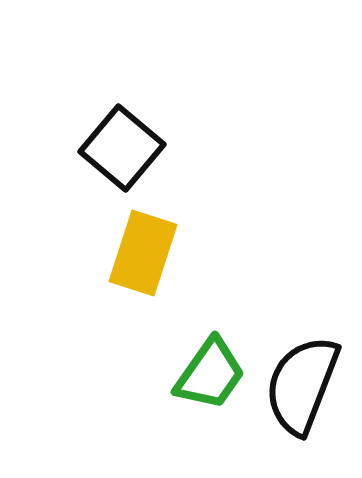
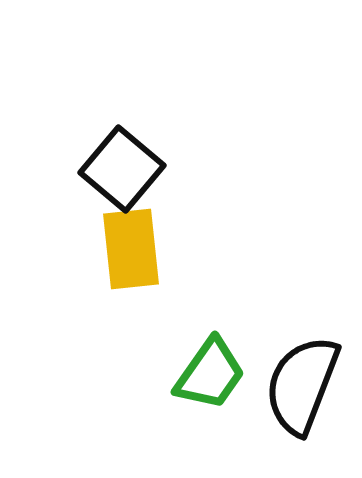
black square: moved 21 px down
yellow rectangle: moved 12 px left, 4 px up; rotated 24 degrees counterclockwise
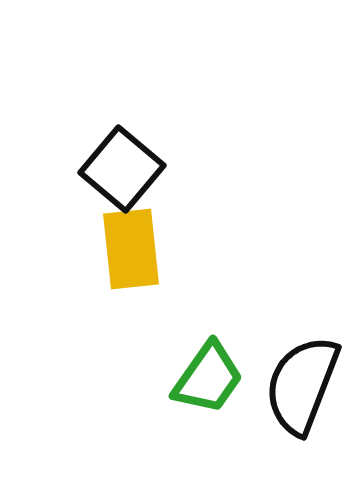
green trapezoid: moved 2 px left, 4 px down
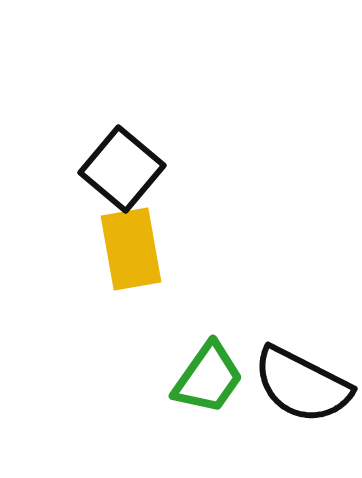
yellow rectangle: rotated 4 degrees counterclockwise
black semicircle: rotated 84 degrees counterclockwise
